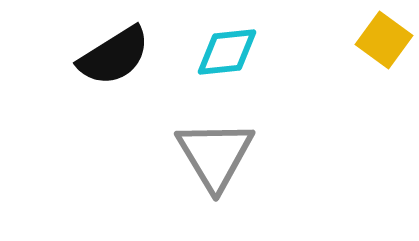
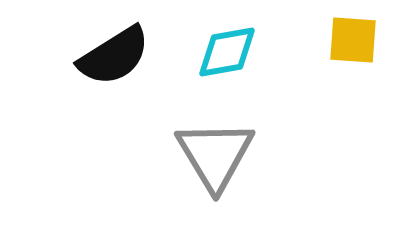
yellow square: moved 31 px left; rotated 32 degrees counterclockwise
cyan diamond: rotated 4 degrees counterclockwise
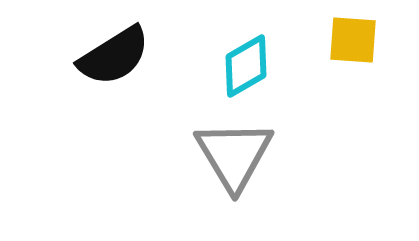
cyan diamond: moved 19 px right, 14 px down; rotated 20 degrees counterclockwise
gray triangle: moved 19 px right
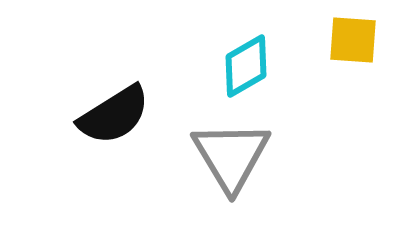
black semicircle: moved 59 px down
gray triangle: moved 3 px left, 1 px down
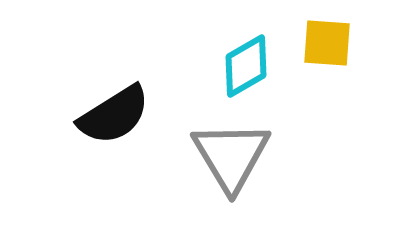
yellow square: moved 26 px left, 3 px down
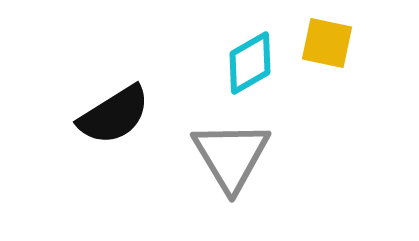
yellow square: rotated 8 degrees clockwise
cyan diamond: moved 4 px right, 3 px up
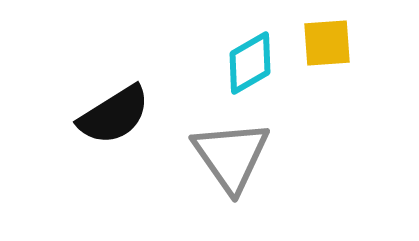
yellow square: rotated 16 degrees counterclockwise
gray triangle: rotated 4 degrees counterclockwise
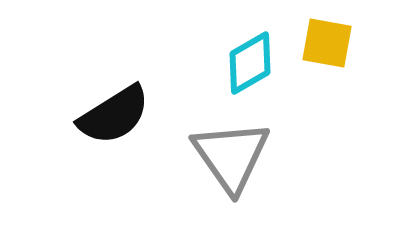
yellow square: rotated 14 degrees clockwise
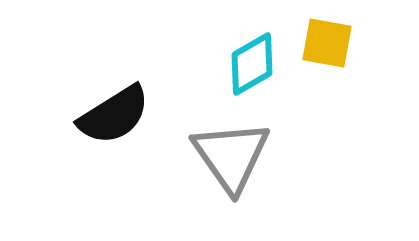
cyan diamond: moved 2 px right, 1 px down
